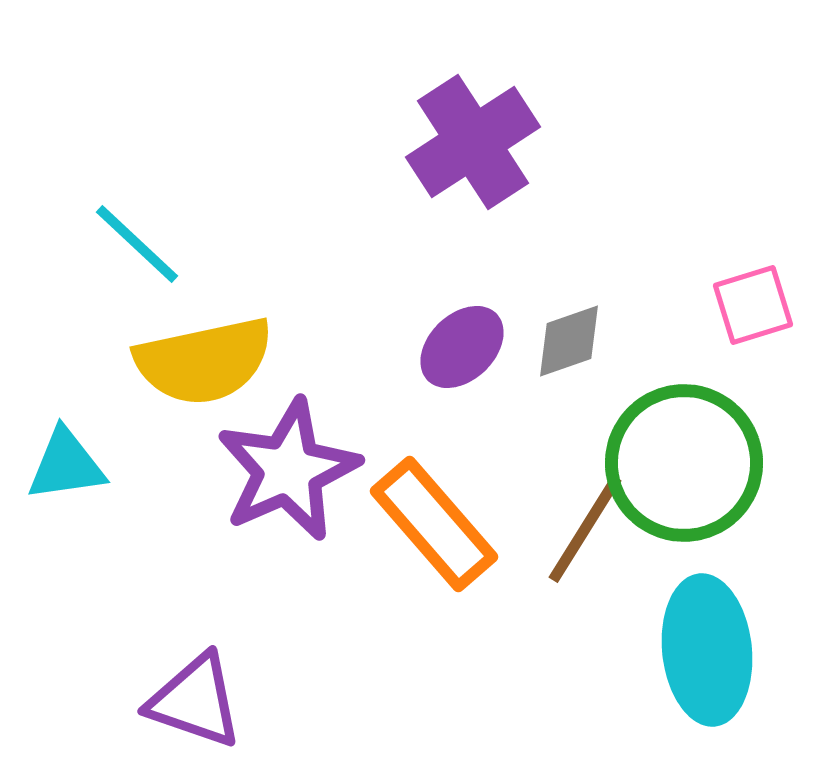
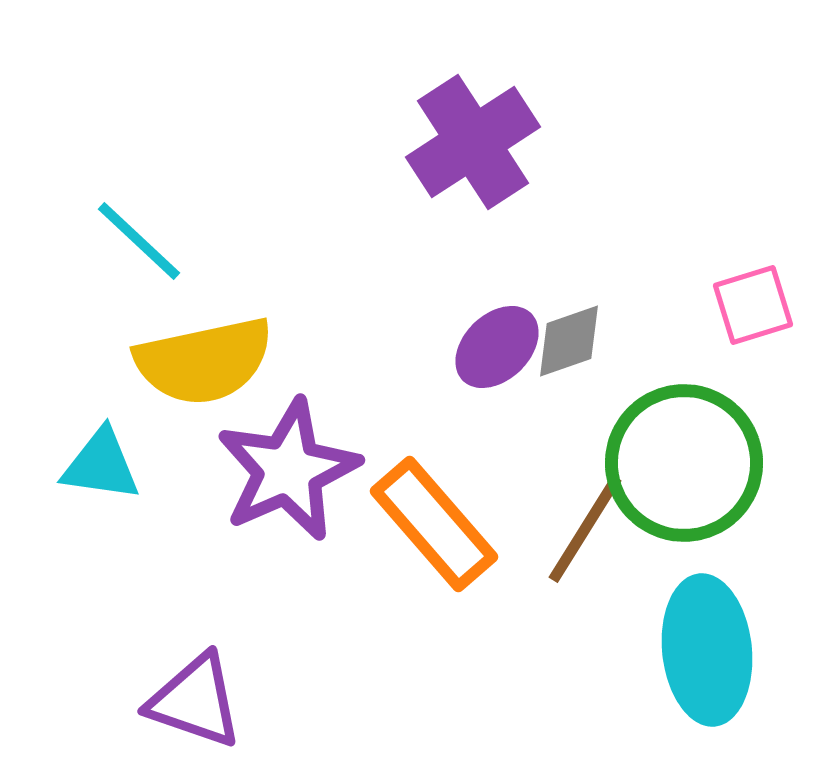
cyan line: moved 2 px right, 3 px up
purple ellipse: moved 35 px right
cyan triangle: moved 35 px right; rotated 16 degrees clockwise
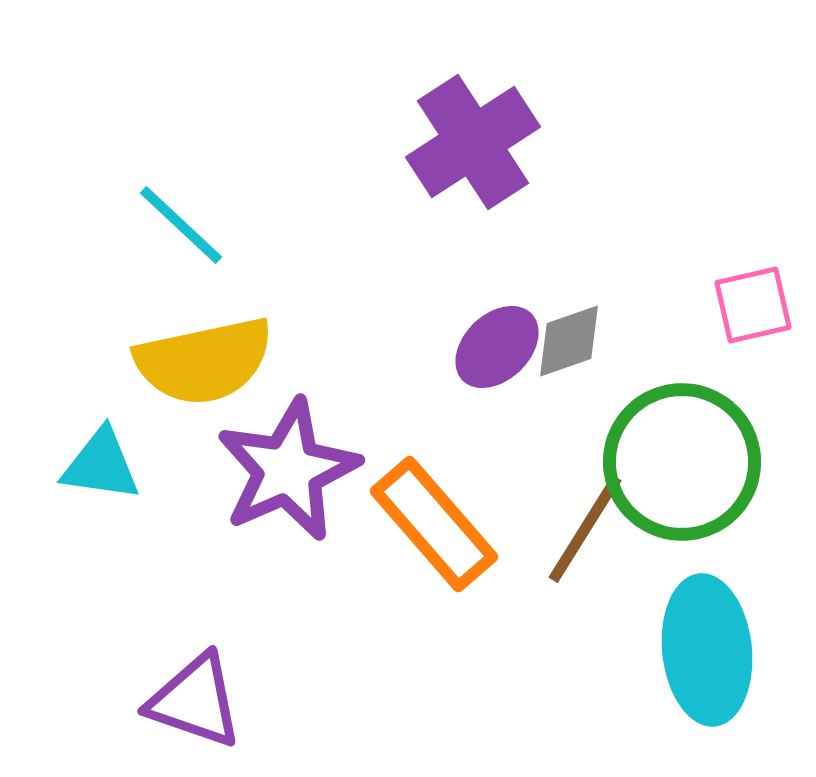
cyan line: moved 42 px right, 16 px up
pink square: rotated 4 degrees clockwise
green circle: moved 2 px left, 1 px up
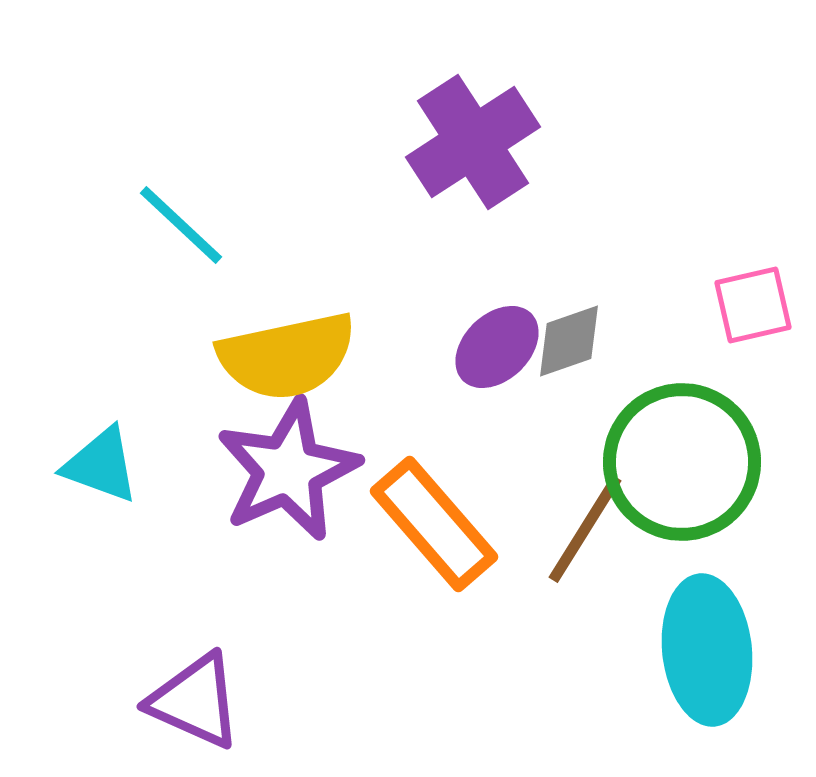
yellow semicircle: moved 83 px right, 5 px up
cyan triangle: rotated 12 degrees clockwise
purple triangle: rotated 5 degrees clockwise
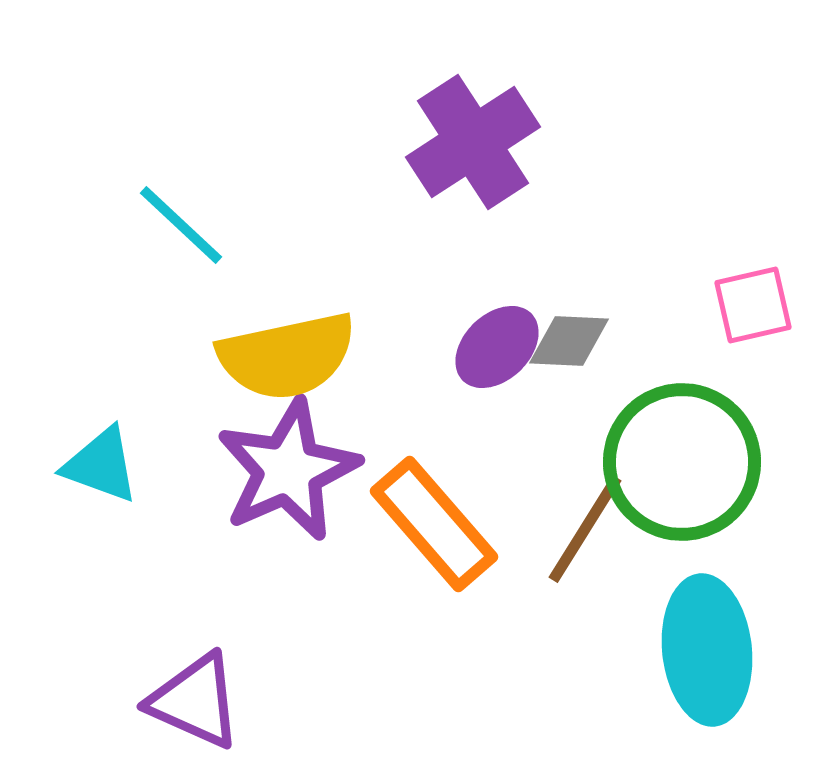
gray diamond: rotated 22 degrees clockwise
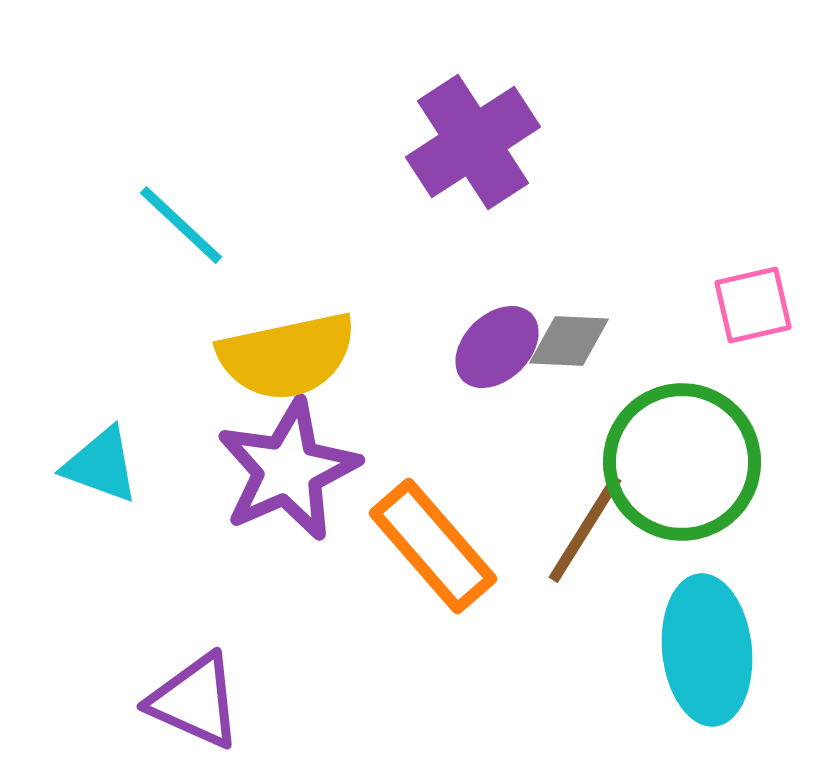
orange rectangle: moved 1 px left, 22 px down
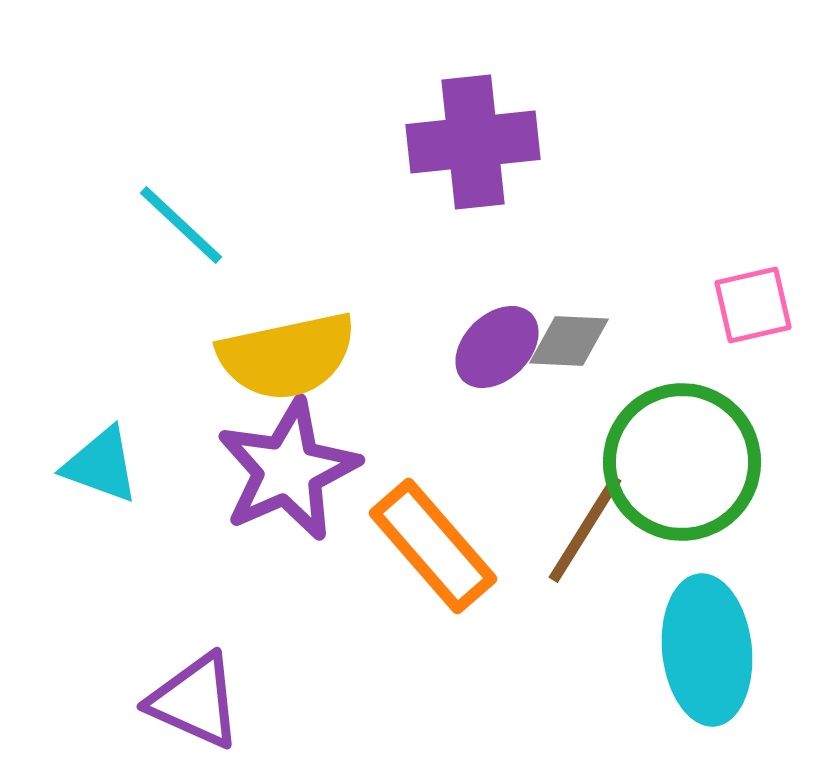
purple cross: rotated 27 degrees clockwise
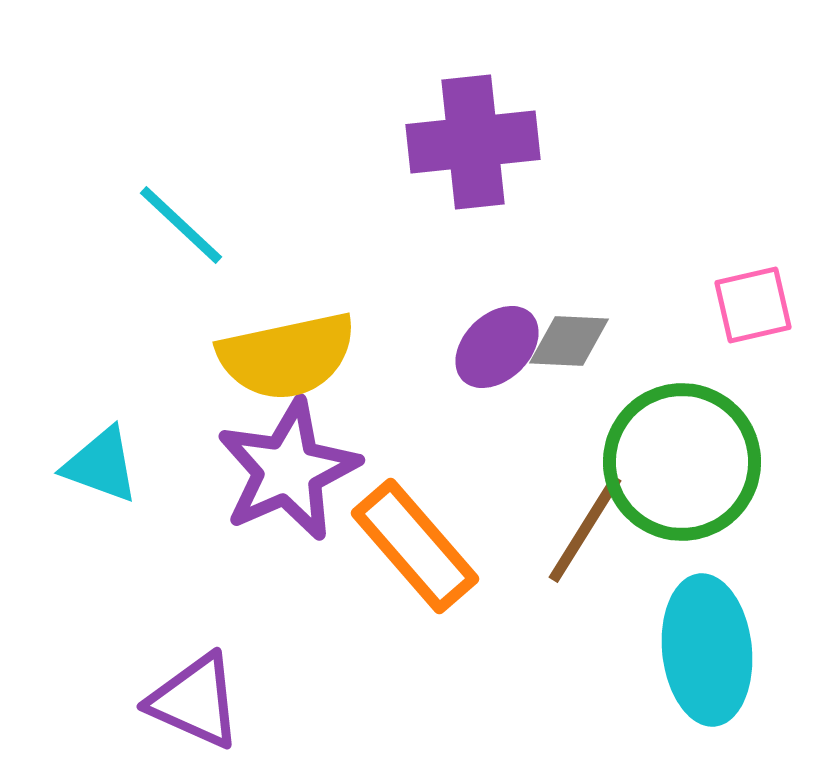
orange rectangle: moved 18 px left
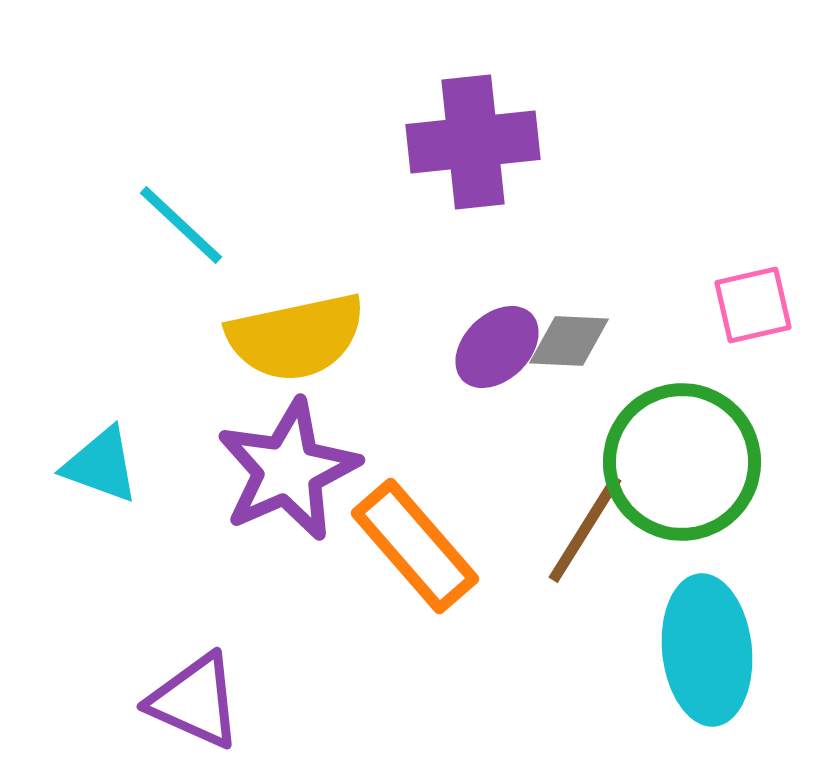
yellow semicircle: moved 9 px right, 19 px up
